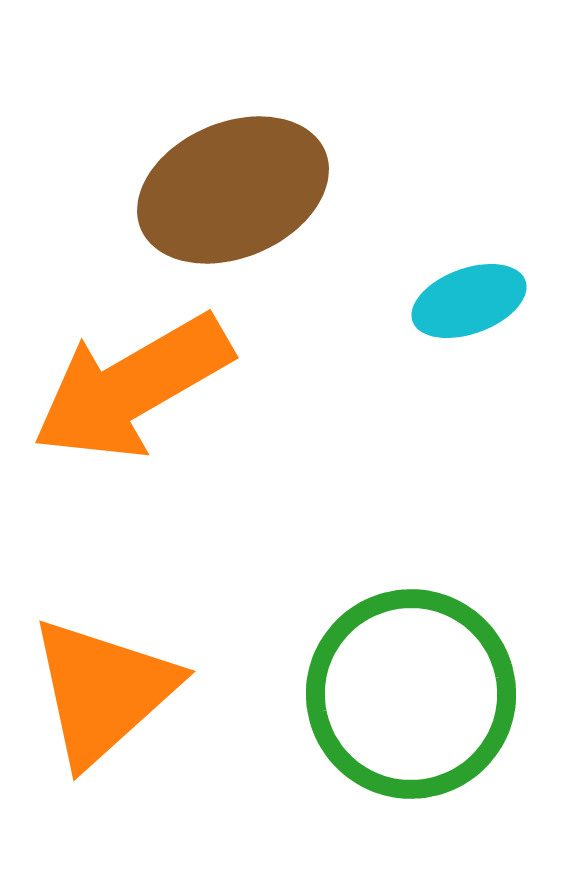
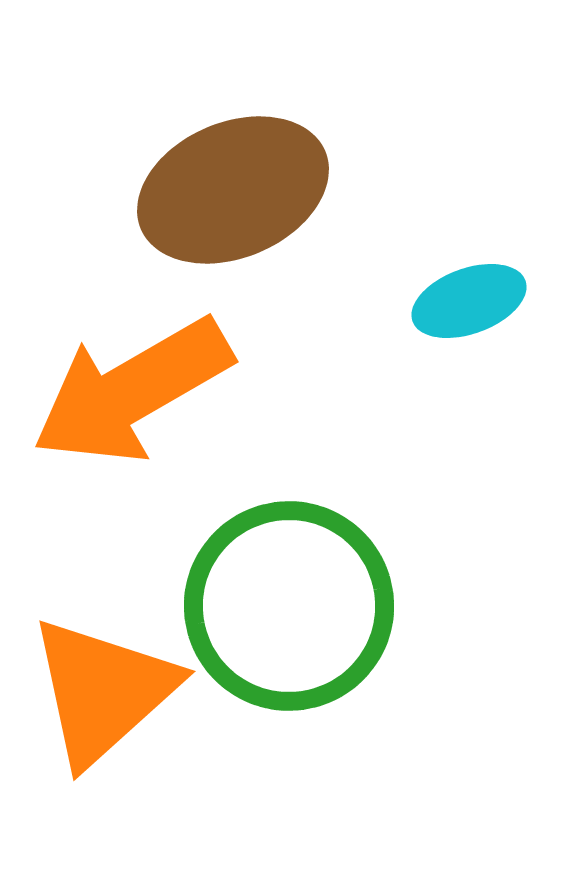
orange arrow: moved 4 px down
green circle: moved 122 px left, 88 px up
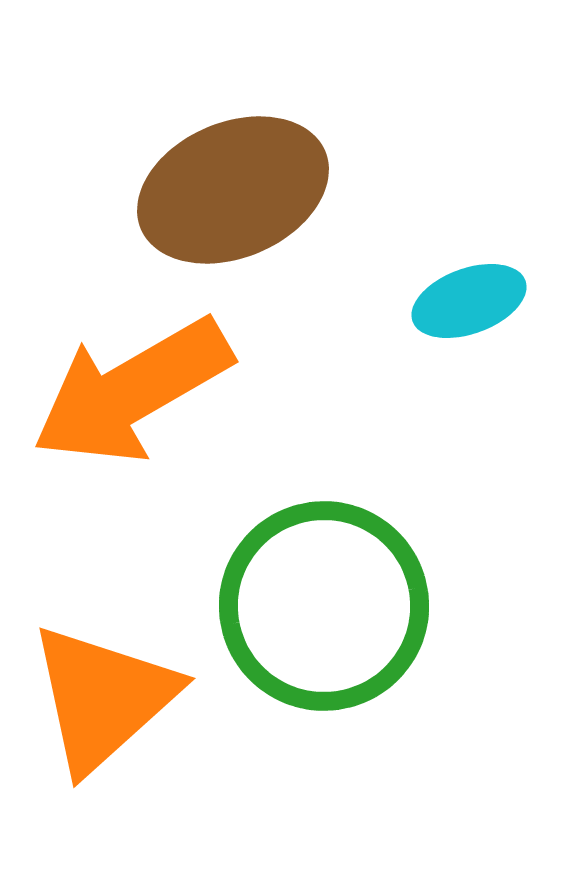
green circle: moved 35 px right
orange triangle: moved 7 px down
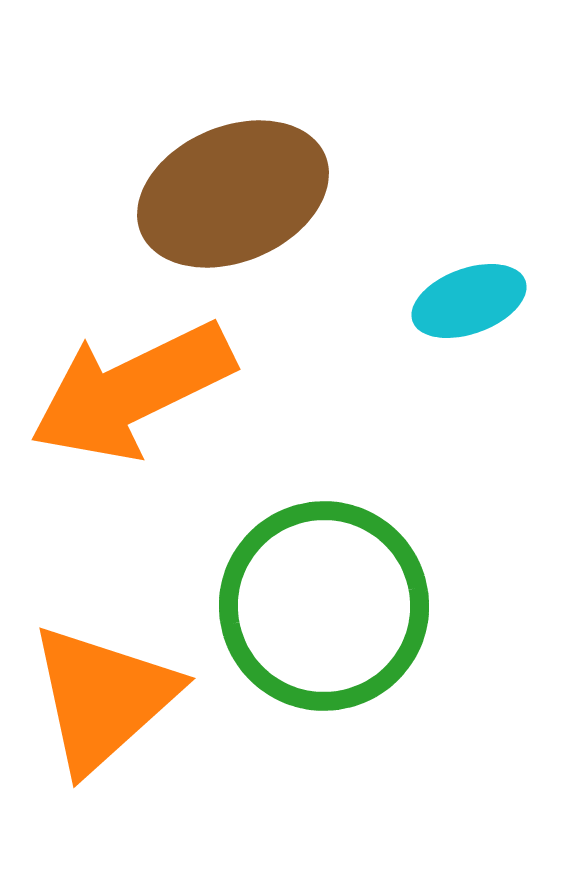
brown ellipse: moved 4 px down
orange arrow: rotated 4 degrees clockwise
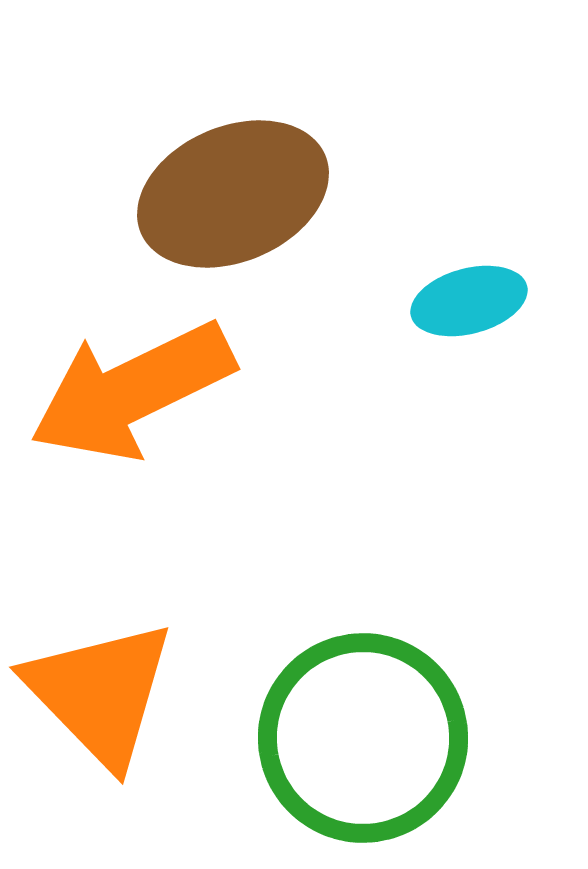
cyan ellipse: rotated 5 degrees clockwise
green circle: moved 39 px right, 132 px down
orange triangle: moved 3 px left, 5 px up; rotated 32 degrees counterclockwise
